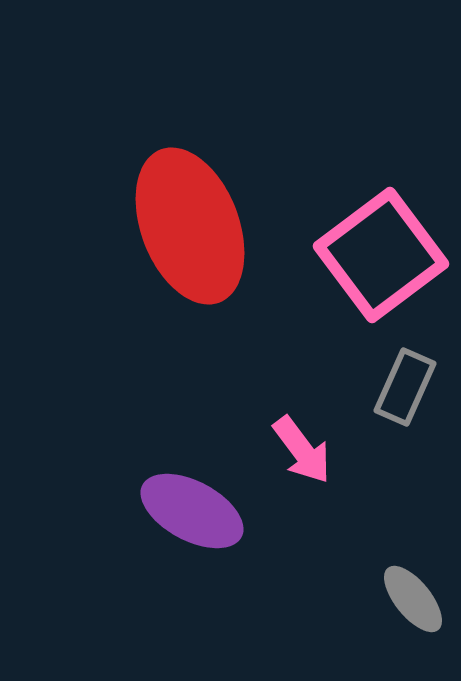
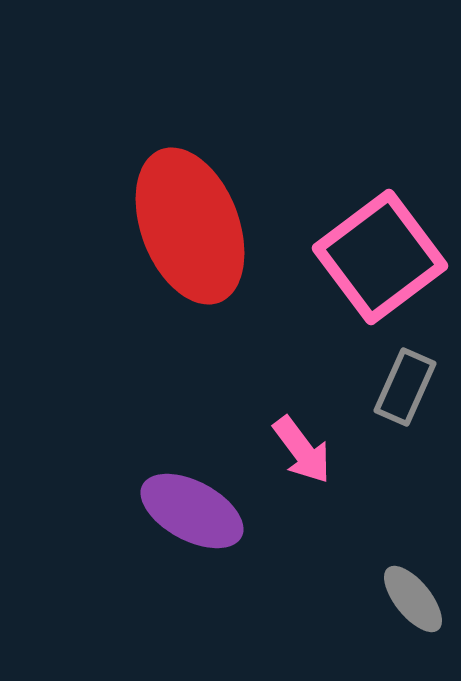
pink square: moved 1 px left, 2 px down
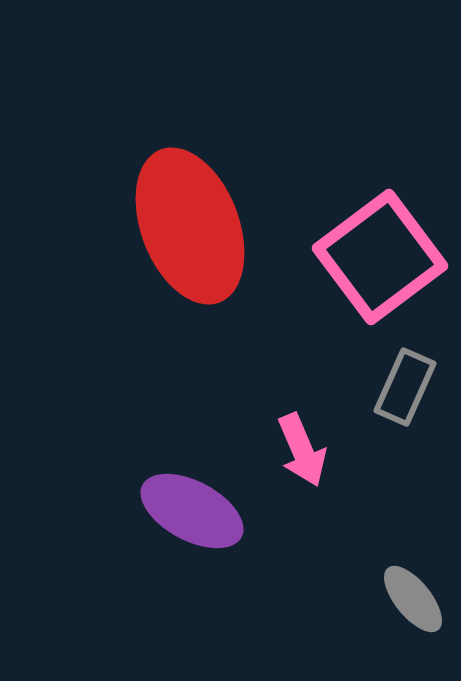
pink arrow: rotated 14 degrees clockwise
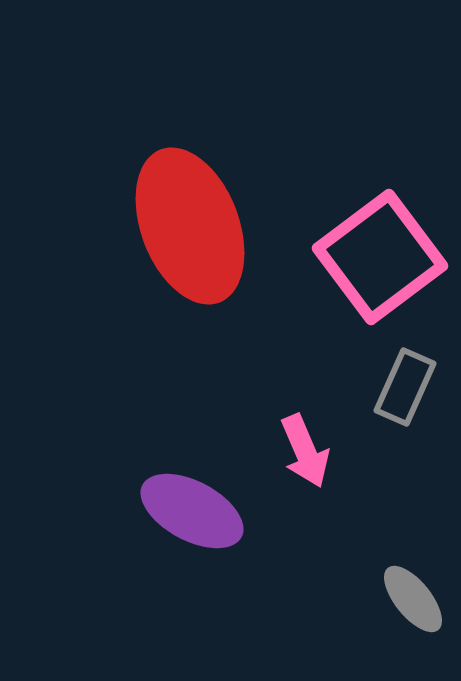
pink arrow: moved 3 px right, 1 px down
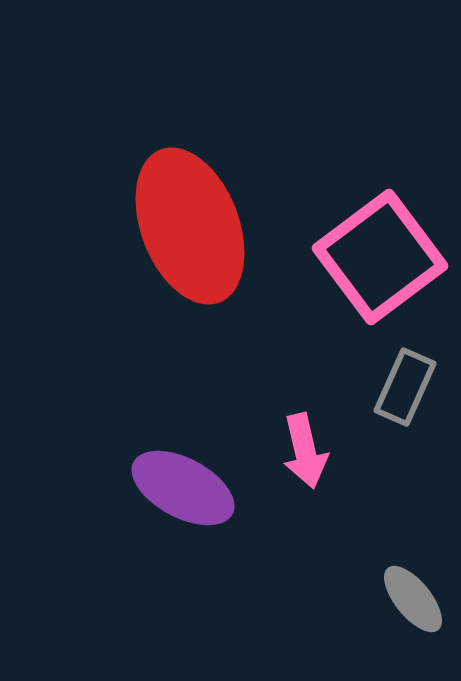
pink arrow: rotated 10 degrees clockwise
purple ellipse: moved 9 px left, 23 px up
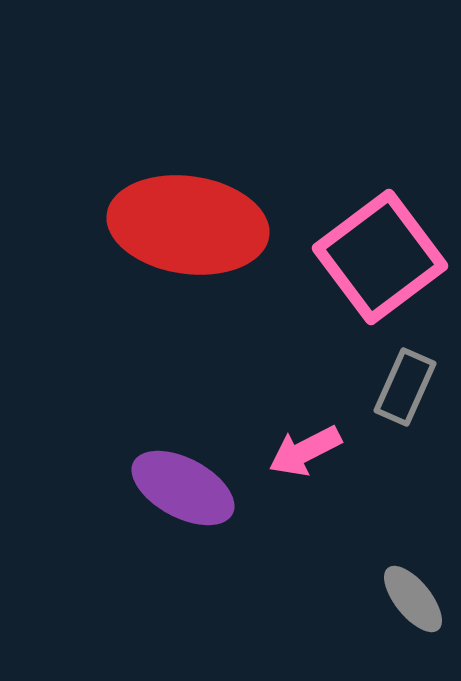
red ellipse: moved 2 px left, 1 px up; rotated 61 degrees counterclockwise
pink arrow: rotated 76 degrees clockwise
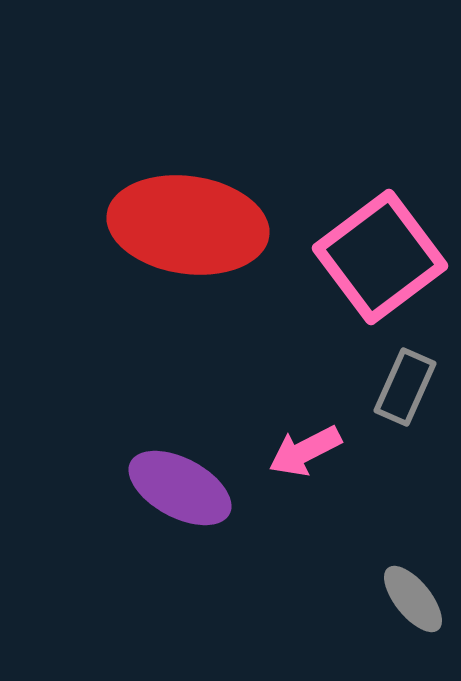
purple ellipse: moved 3 px left
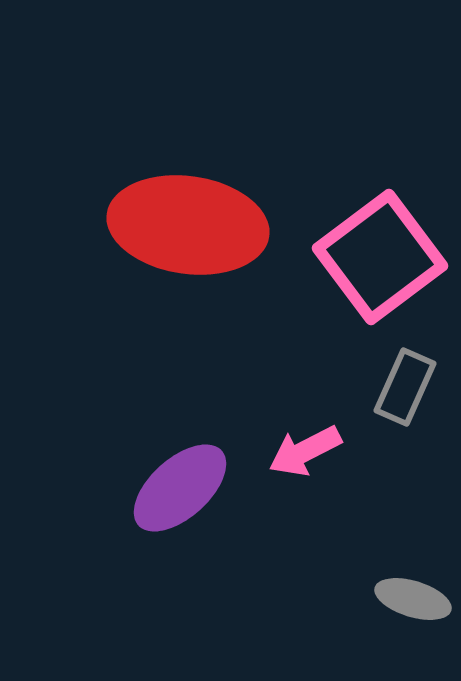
purple ellipse: rotated 70 degrees counterclockwise
gray ellipse: rotated 34 degrees counterclockwise
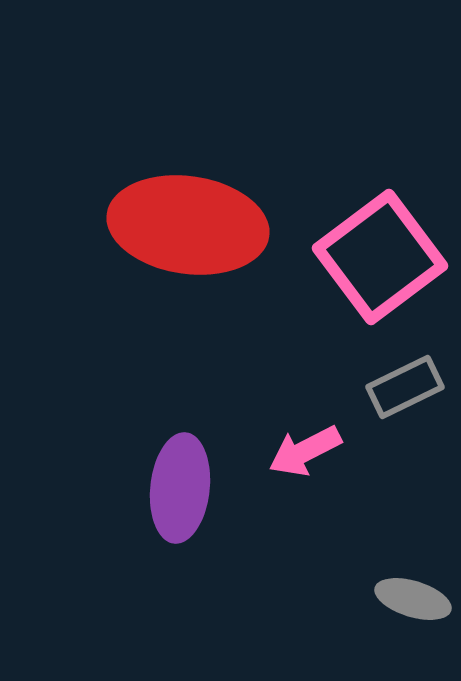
gray rectangle: rotated 40 degrees clockwise
purple ellipse: rotated 42 degrees counterclockwise
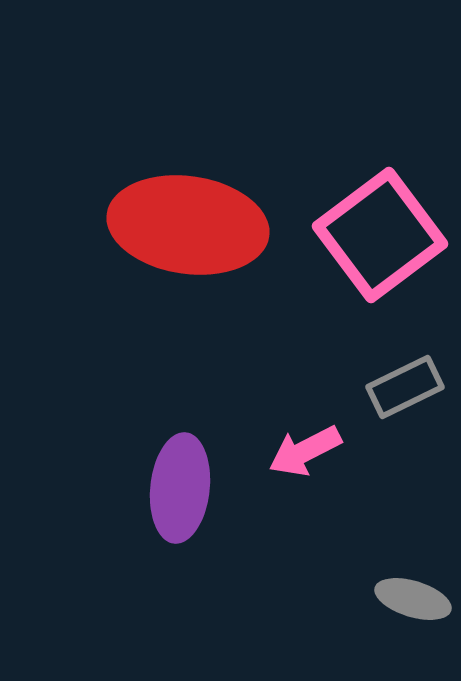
pink square: moved 22 px up
